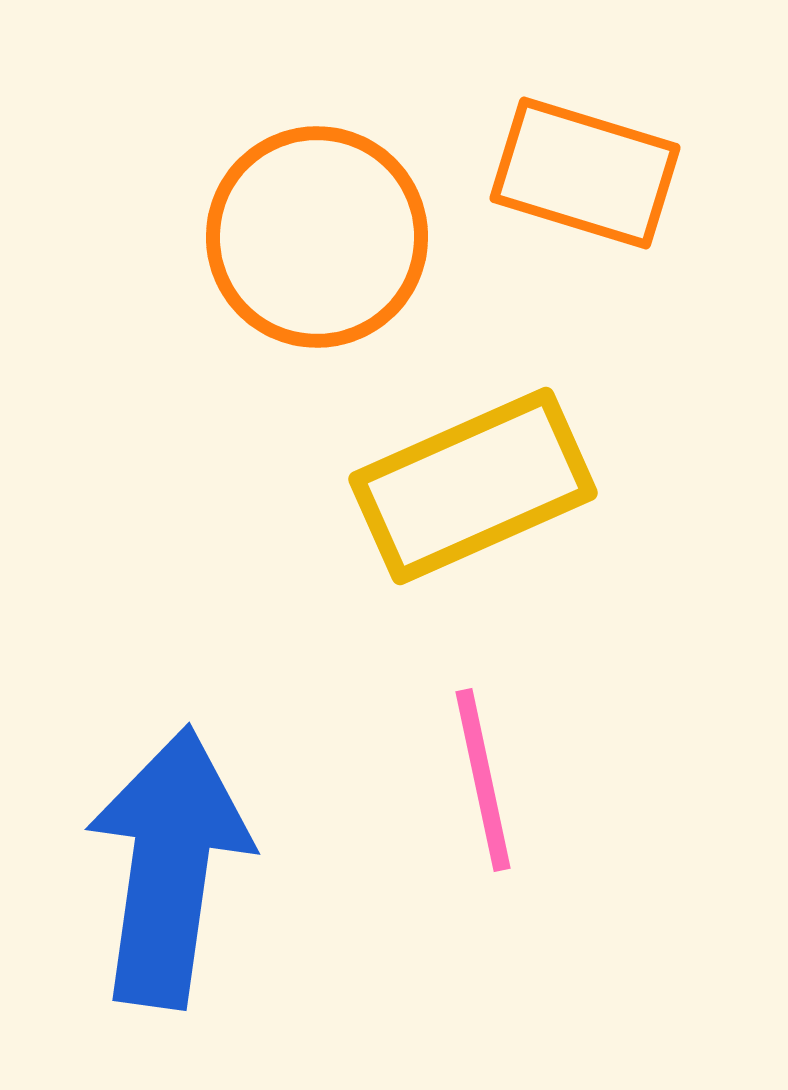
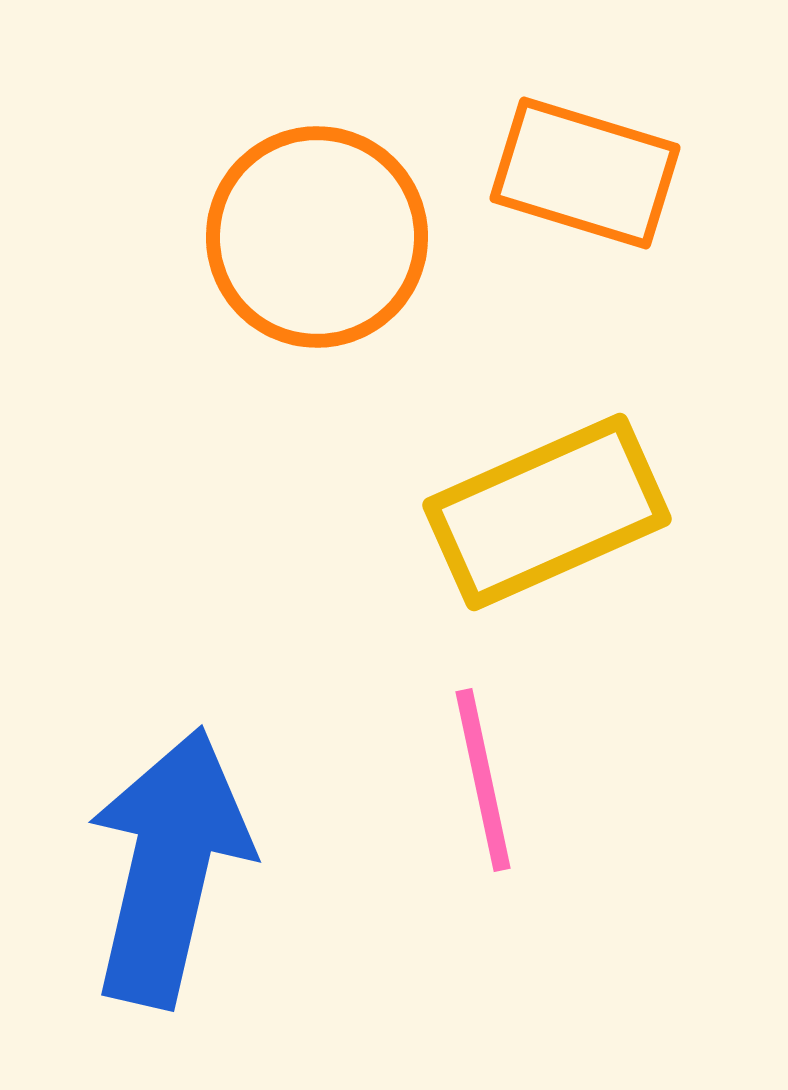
yellow rectangle: moved 74 px right, 26 px down
blue arrow: rotated 5 degrees clockwise
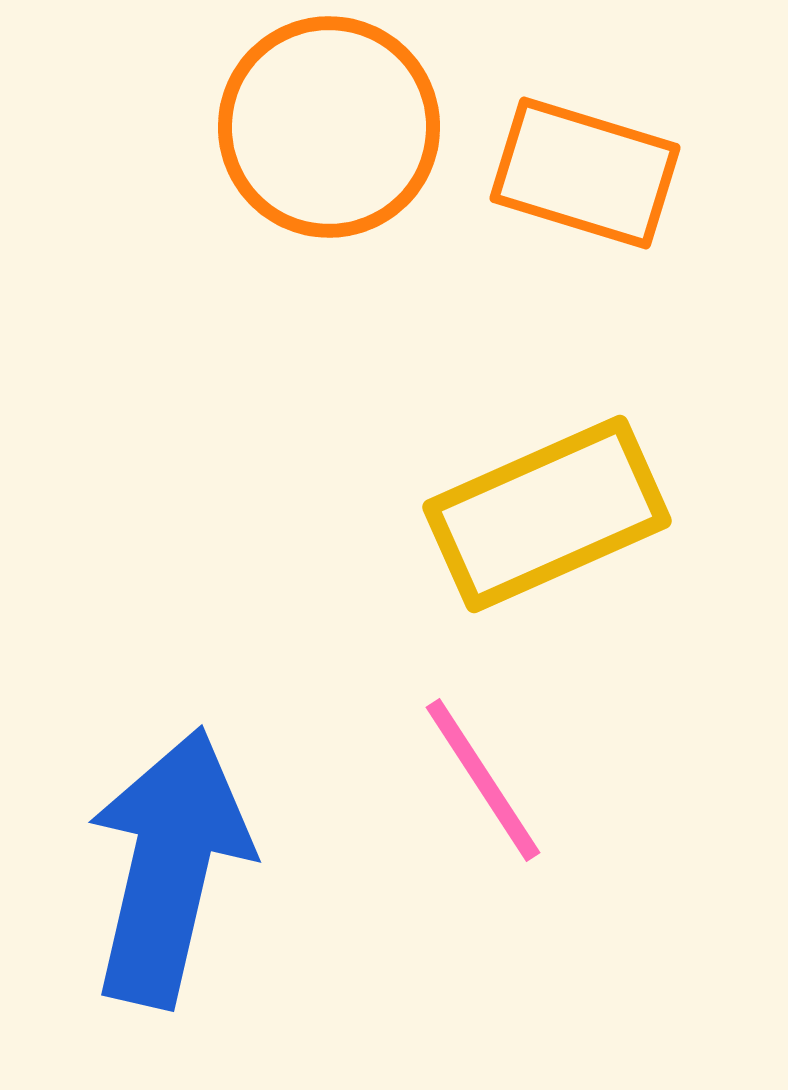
orange circle: moved 12 px right, 110 px up
yellow rectangle: moved 2 px down
pink line: rotated 21 degrees counterclockwise
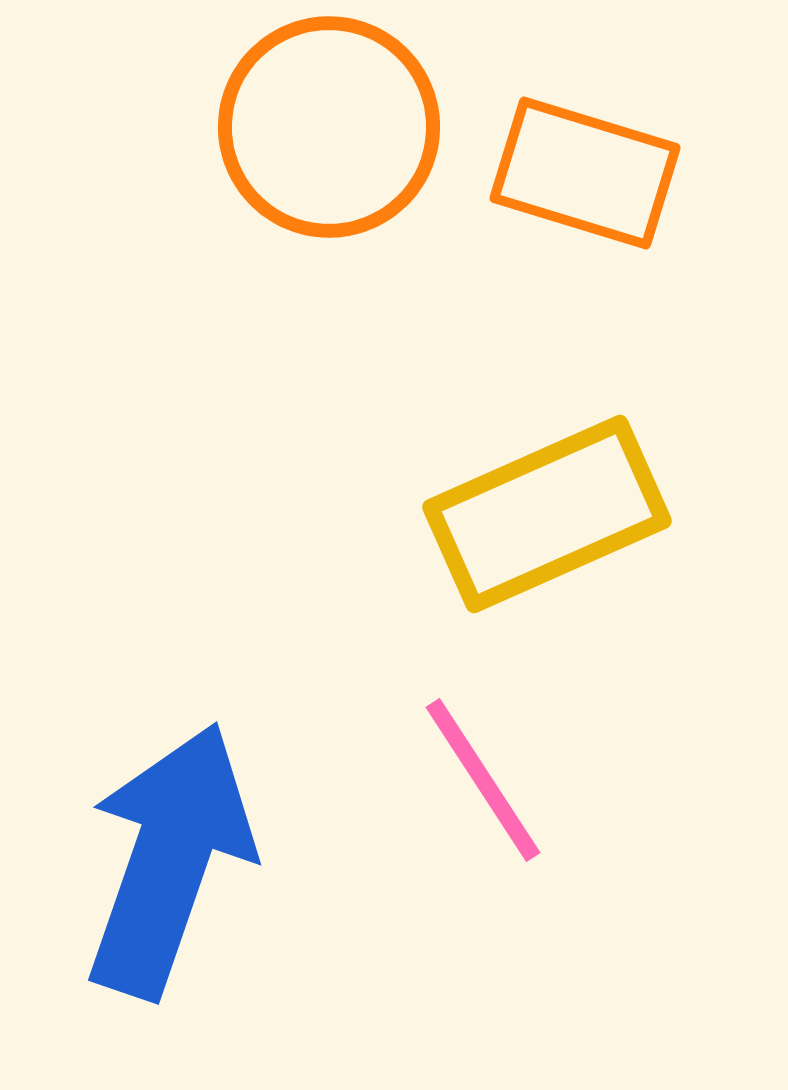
blue arrow: moved 7 px up; rotated 6 degrees clockwise
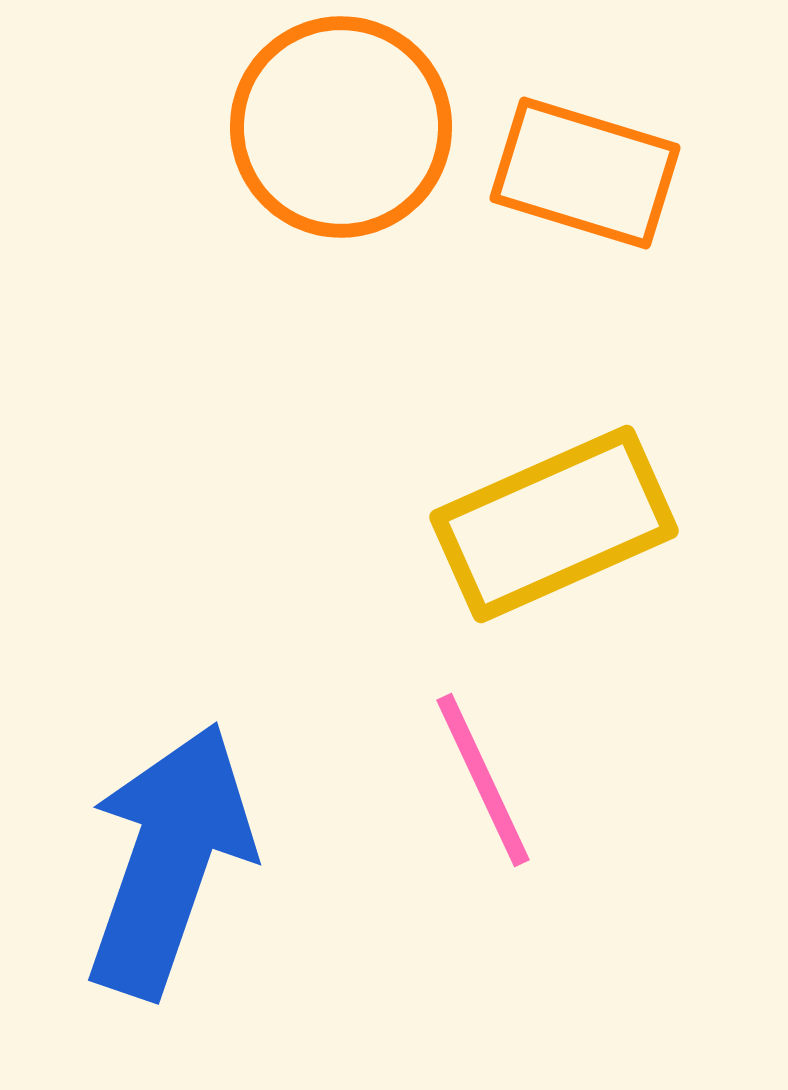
orange circle: moved 12 px right
yellow rectangle: moved 7 px right, 10 px down
pink line: rotated 8 degrees clockwise
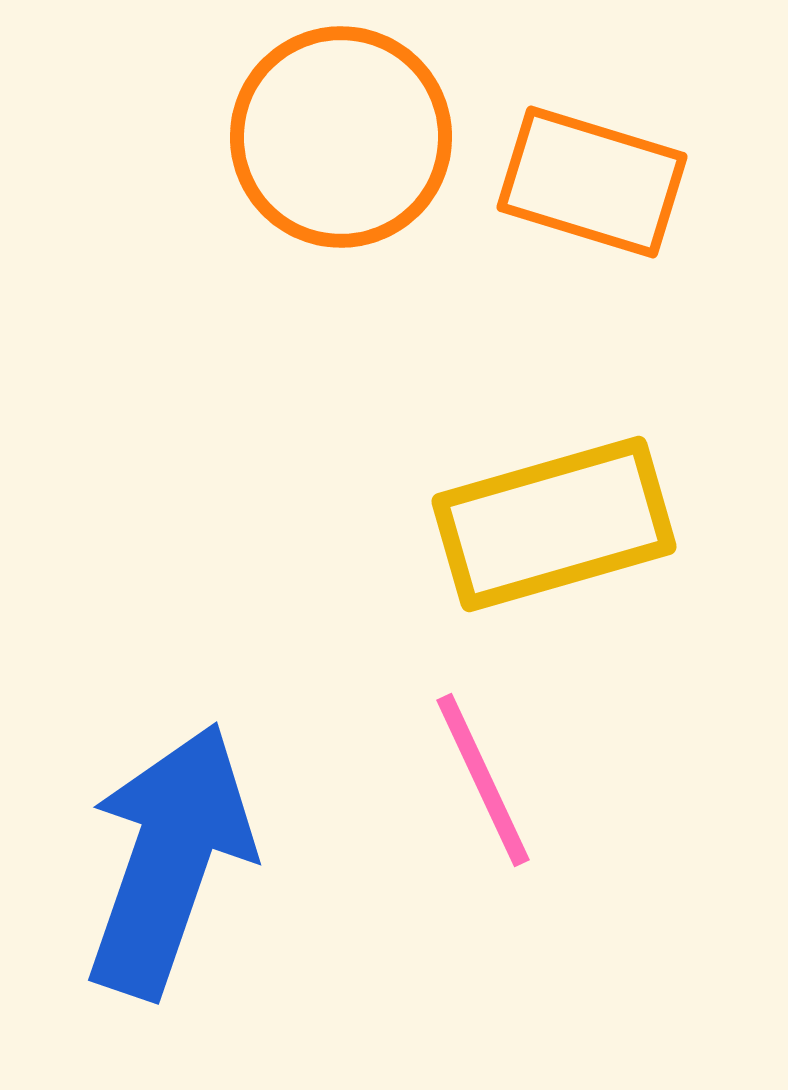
orange circle: moved 10 px down
orange rectangle: moved 7 px right, 9 px down
yellow rectangle: rotated 8 degrees clockwise
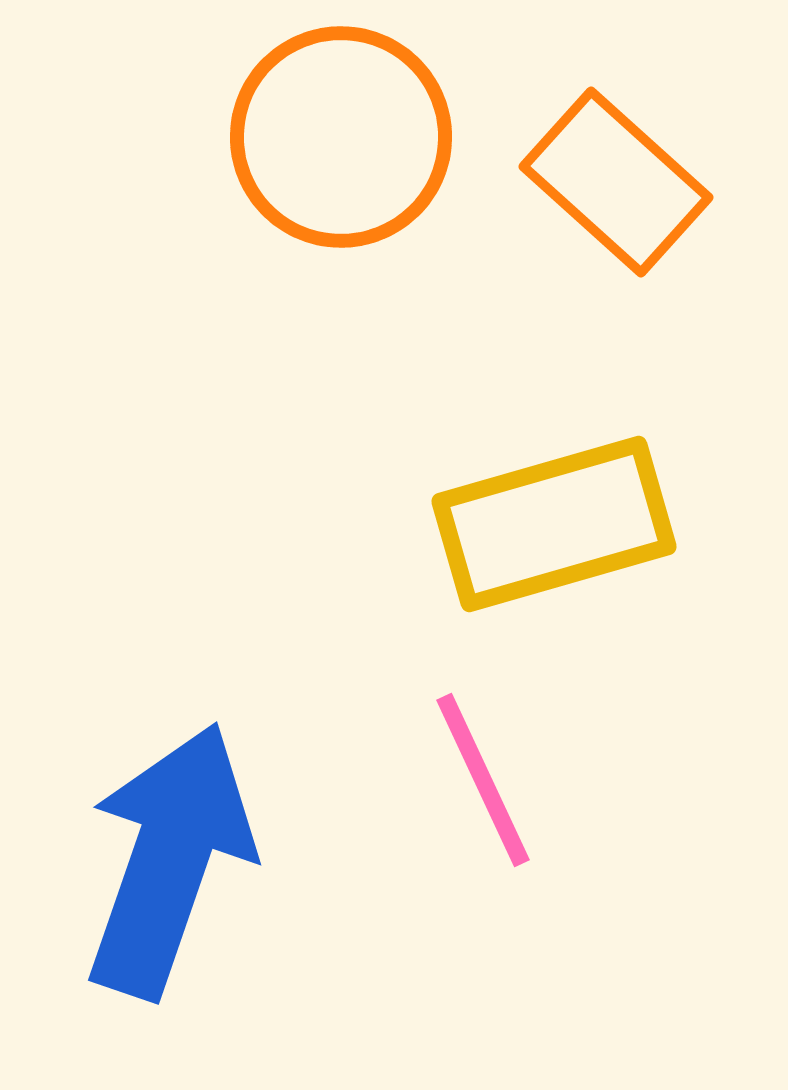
orange rectangle: moved 24 px right; rotated 25 degrees clockwise
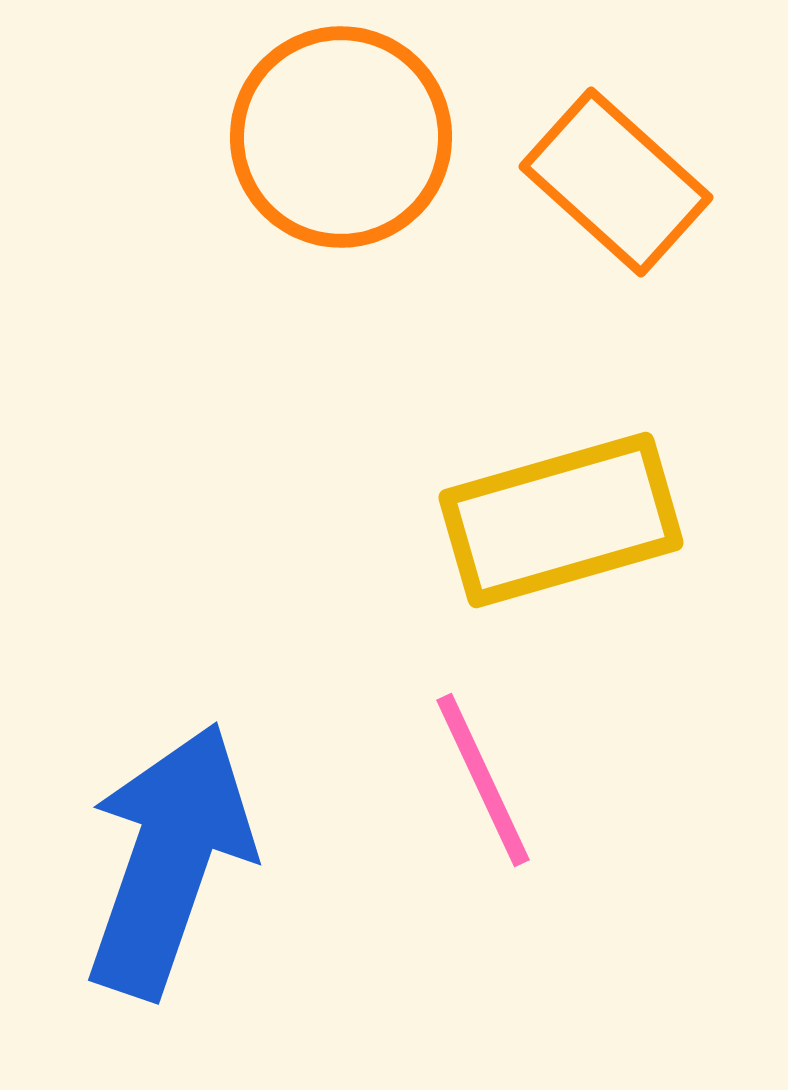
yellow rectangle: moved 7 px right, 4 px up
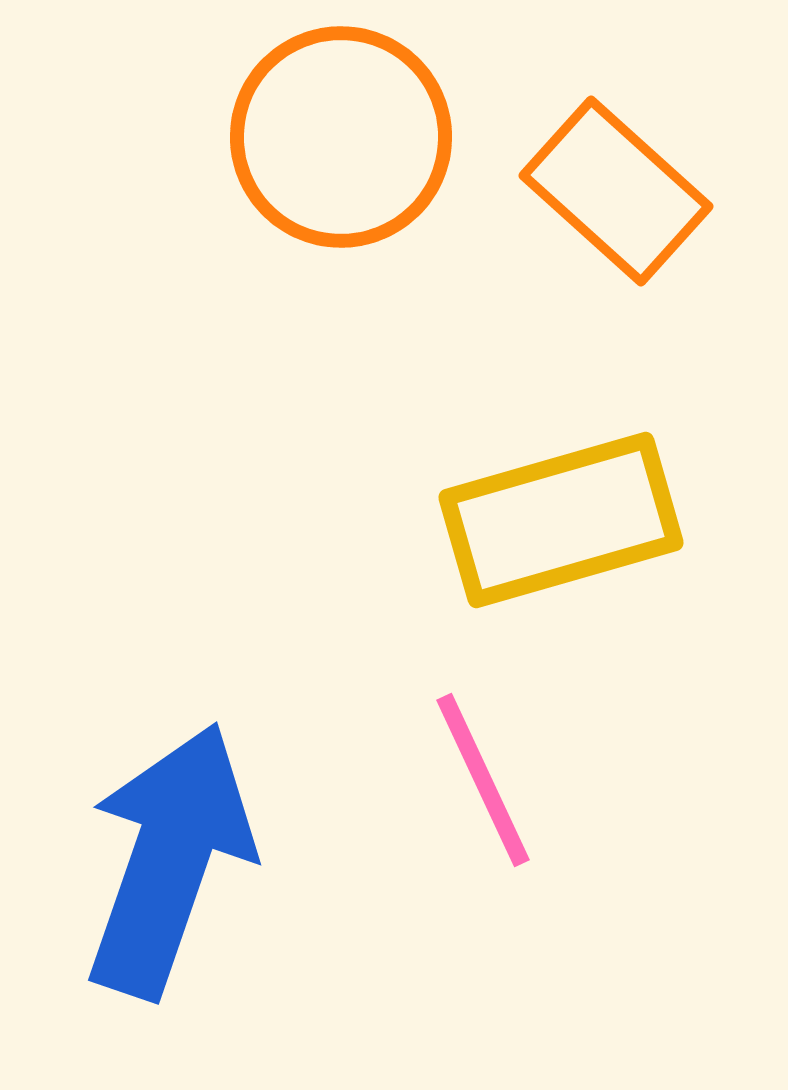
orange rectangle: moved 9 px down
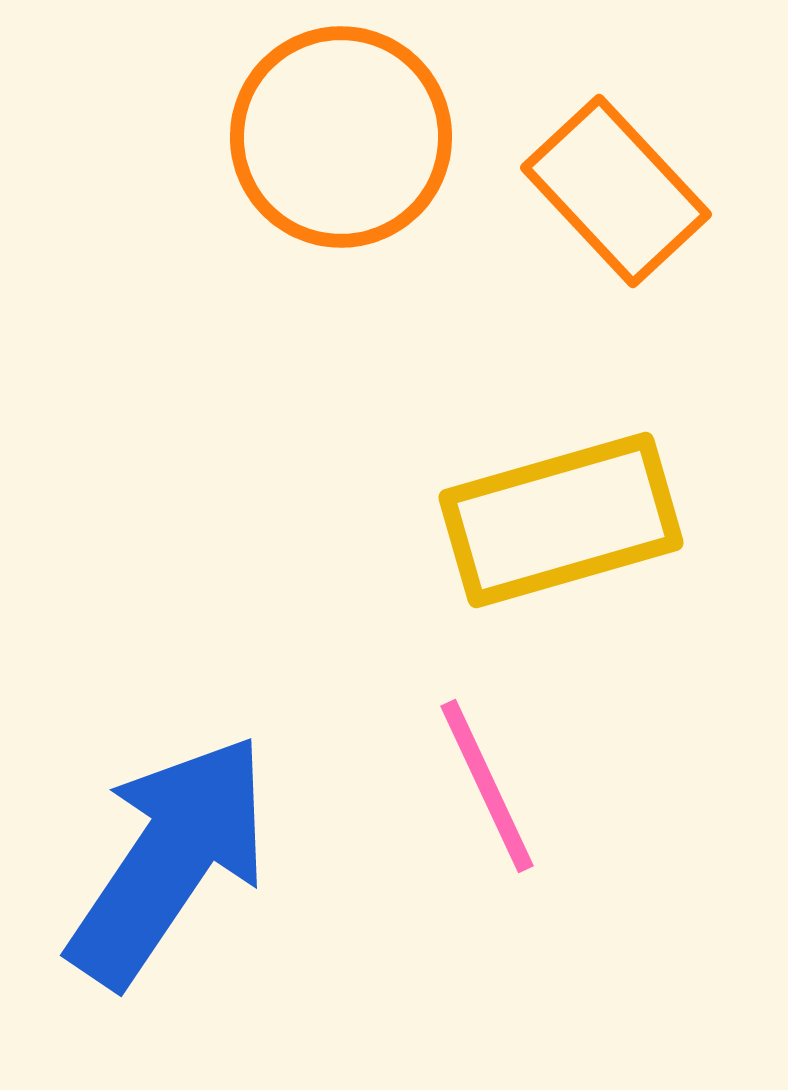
orange rectangle: rotated 5 degrees clockwise
pink line: moved 4 px right, 6 px down
blue arrow: rotated 15 degrees clockwise
